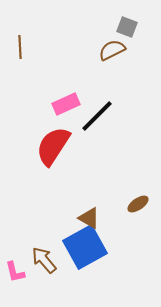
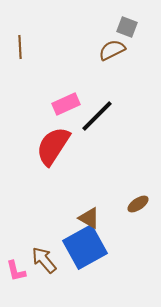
pink L-shape: moved 1 px right, 1 px up
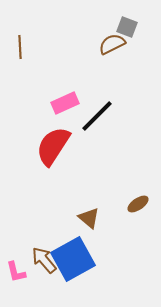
brown semicircle: moved 6 px up
pink rectangle: moved 1 px left, 1 px up
brown triangle: rotated 10 degrees clockwise
blue square: moved 12 px left, 12 px down
pink L-shape: moved 1 px down
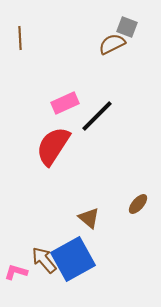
brown line: moved 9 px up
brown ellipse: rotated 15 degrees counterclockwise
pink L-shape: rotated 120 degrees clockwise
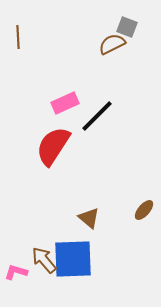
brown line: moved 2 px left, 1 px up
brown ellipse: moved 6 px right, 6 px down
blue square: rotated 27 degrees clockwise
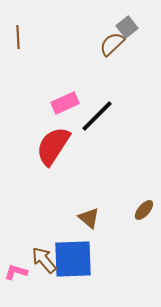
gray square: rotated 30 degrees clockwise
brown semicircle: rotated 16 degrees counterclockwise
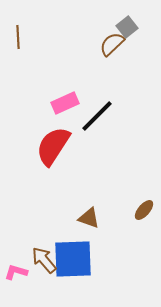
brown triangle: rotated 20 degrees counterclockwise
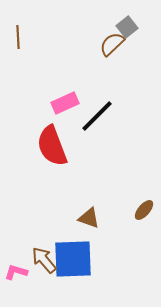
red semicircle: moved 1 px left; rotated 54 degrees counterclockwise
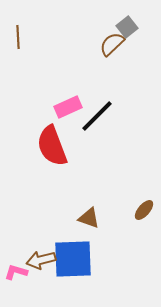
pink rectangle: moved 3 px right, 4 px down
brown arrow: moved 3 px left; rotated 64 degrees counterclockwise
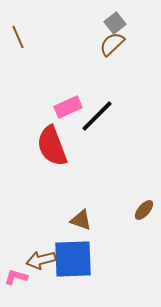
gray square: moved 12 px left, 4 px up
brown line: rotated 20 degrees counterclockwise
brown triangle: moved 8 px left, 2 px down
pink L-shape: moved 5 px down
